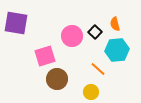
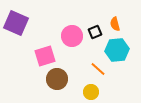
purple square: rotated 15 degrees clockwise
black square: rotated 24 degrees clockwise
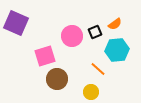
orange semicircle: rotated 112 degrees counterclockwise
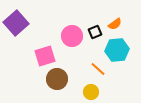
purple square: rotated 25 degrees clockwise
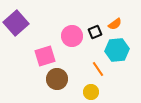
orange line: rotated 14 degrees clockwise
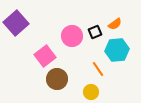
pink square: rotated 20 degrees counterclockwise
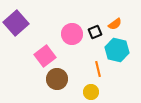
pink circle: moved 2 px up
cyan hexagon: rotated 20 degrees clockwise
orange line: rotated 21 degrees clockwise
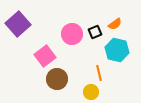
purple square: moved 2 px right, 1 px down
orange line: moved 1 px right, 4 px down
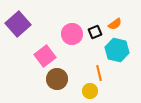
yellow circle: moved 1 px left, 1 px up
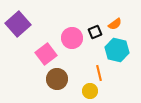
pink circle: moved 4 px down
pink square: moved 1 px right, 2 px up
